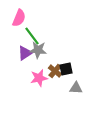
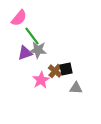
pink semicircle: rotated 18 degrees clockwise
purple triangle: rotated 14 degrees clockwise
pink star: moved 2 px right, 2 px down; rotated 18 degrees counterclockwise
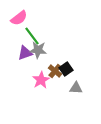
pink semicircle: rotated 12 degrees clockwise
black square: rotated 24 degrees counterclockwise
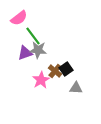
green line: moved 1 px right
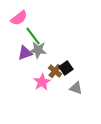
black square: moved 1 px up
pink star: moved 1 px right, 2 px down
gray triangle: rotated 16 degrees clockwise
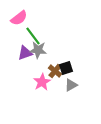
black square: rotated 16 degrees clockwise
gray triangle: moved 5 px left, 3 px up; rotated 48 degrees counterclockwise
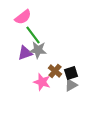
pink semicircle: moved 4 px right, 1 px up
green line: moved 1 px up
black square: moved 5 px right, 5 px down
pink star: rotated 24 degrees counterclockwise
